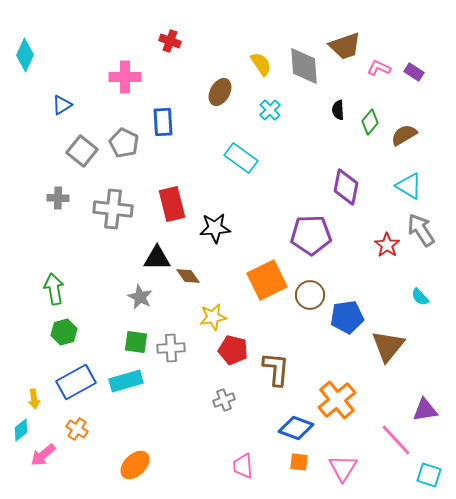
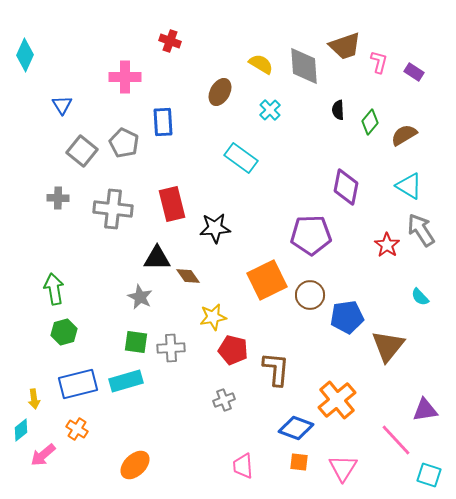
yellow semicircle at (261, 64): rotated 25 degrees counterclockwise
pink L-shape at (379, 68): moved 6 px up; rotated 80 degrees clockwise
blue triangle at (62, 105): rotated 30 degrees counterclockwise
blue rectangle at (76, 382): moved 2 px right, 2 px down; rotated 15 degrees clockwise
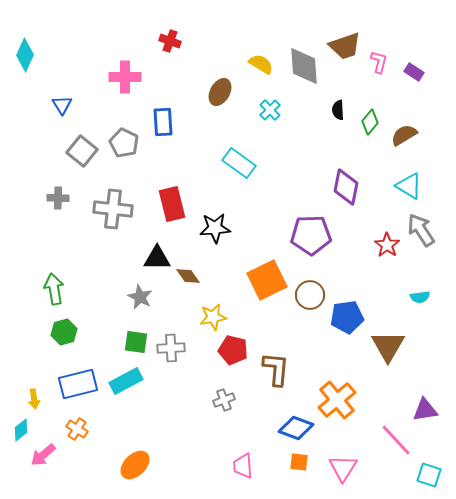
cyan rectangle at (241, 158): moved 2 px left, 5 px down
cyan semicircle at (420, 297): rotated 54 degrees counterclockwise
brown triangle at (388, 346): rotated 9 degrees counterclockwise
cyan rectangle at (126, 381): rotated 12 degrees counterclockwise
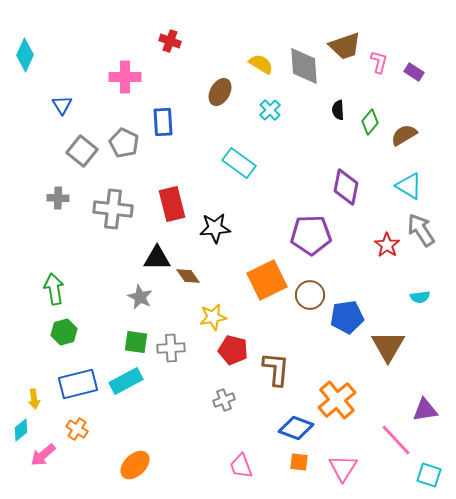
pink trapezoid at (243, 466): moved 2 px left; rotated 16 degrees counterclockwise
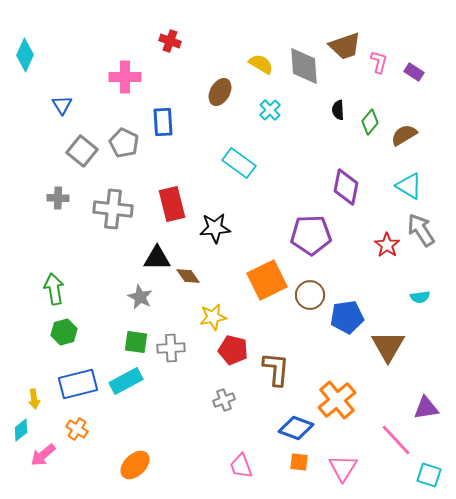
purple triangle at (425, 410): moved 1 px right, 2 px up
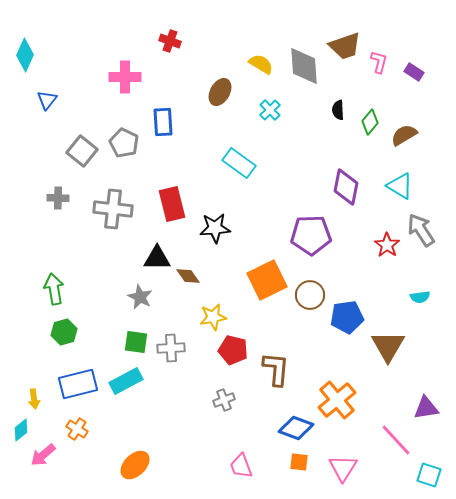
blue triangle at (62, 105): moved 15 px left, 5 px up; rotated 10 degrees clockwise
cyan triangle at (409, 186): moved 9 px left
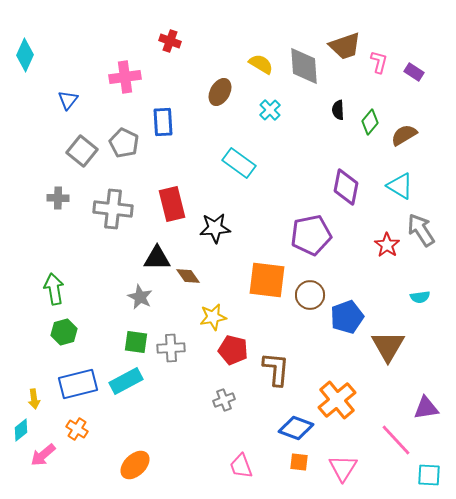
pink cross at (125, 77): rotated 8 degrees counterclockwise
blue triangle at (47, 100): moved 21 px right
purple pentagon at (311, 235): rotated 9 degrees counterclockwise
orange square at (267, 280): rotated 33 degrees clockwise
blue pentagon at (347, 317): rotated 12 degrees counterclockwise
cyan square at (429, 475): rotated 15 degrees counterclockwise
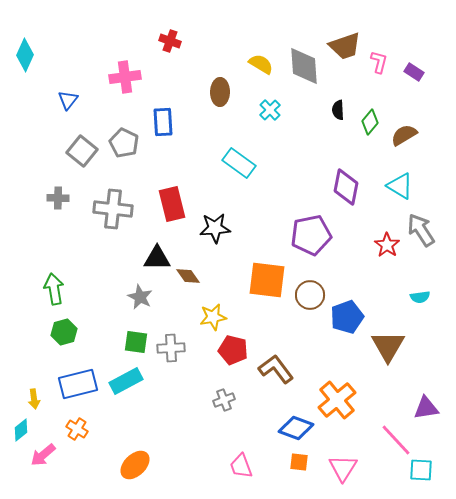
brown ellipse at (220, 92): rotated 28 degrees counterclockwise
brown L-shape at (276, 369): rotated 42 degrees counterclockwise
cyan square at (429, 475): moved 8 px left, 5 px up
